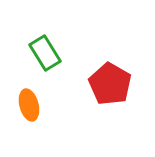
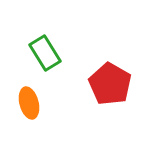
orange ellipse: moved 2 px up
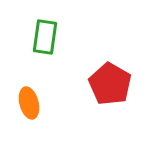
green rectangle: moved 16 px up; rotated 40 degrees clockwise
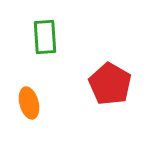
green rectangle: rotated 12 degrees counterclockwise
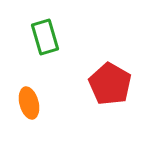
green rectangle: rotated 12 degrees counterclockwise
